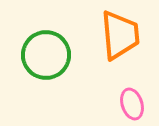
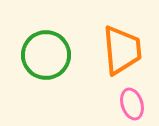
orange trapezoid: moved 2 px right, 15 px down
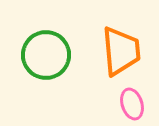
orange trapezoid: moved 1 px left, 1 px down
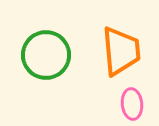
pink ellipse: rotated 12 degrees clockwise
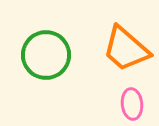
orange trapezoid: moved 5 px right, 2 px up; rotated 136 degrees clockwise
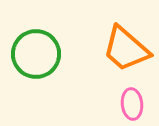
green circle: moved 10 px left, 1 px up
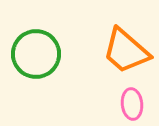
orange trapezoid: moved 2 px down
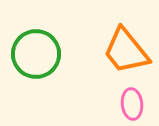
orange trapezoid: rotated 10 degrees clockwise
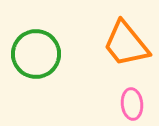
orange trapezoid: moved 7 px up
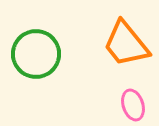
pink ellipse: moved 1 px right, 1 px down; rotated 12 degrees counterclockwise
